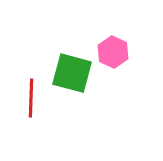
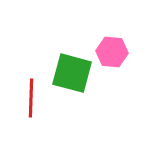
pink hexagon: moved 1 px left; rotated 20 degrees counterclockwise
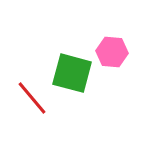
red line: moved 1 px right; rotated 42 degrees counterclockwise
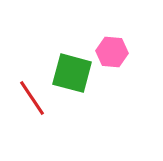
red line: rotated 6 degrees clockwise
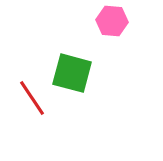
pink hexagon: moved 31 px up
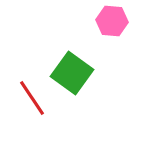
green square: rotated 21 degrees clockwise
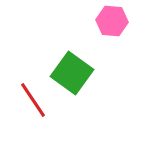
red line: moved 1 px right, 2 px down
